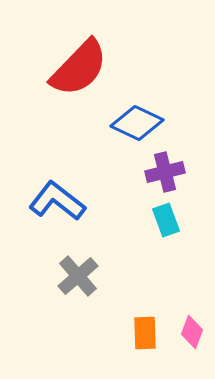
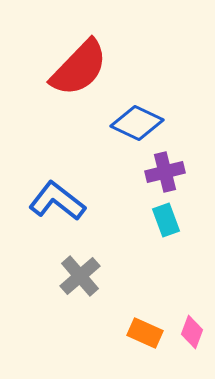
gray cross: moved 2 px right
orange rectangle: rotated 64 degrees counterclockwise
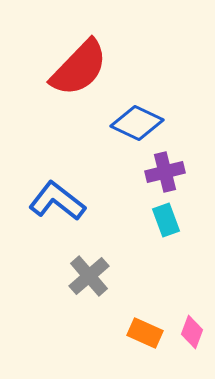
gray cross: moved 9 px right
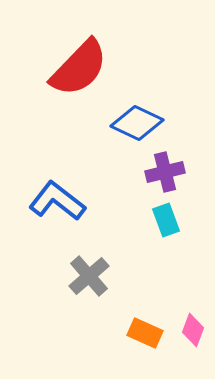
pink diamond: moved 1 px right, 2 px up
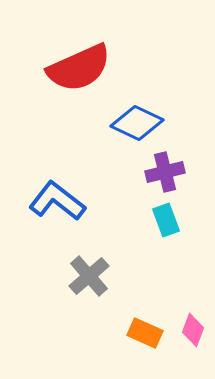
red semicircle: rotated 22 degrees clockwise
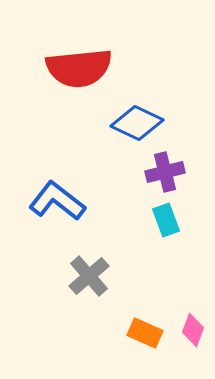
red semicircle: rotated 18 degrees clockwise
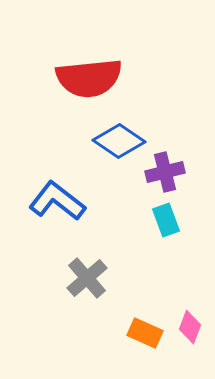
red semicircle: moved 10 px right, 10 px down
blue diamond: moved 18 px left, 18 px down; rotated 9 degrees clockwise
gray cross: moved 2 px left, 2 px down
pink diamond: moved 3 px left, 3 px up
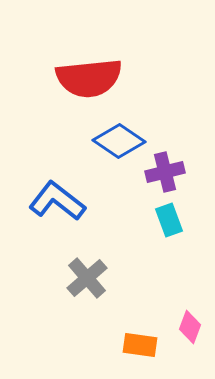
cyan rectangle: moved 3 px right
orange rectangle: moved 5 px left, 12 px down; rotated 16 degrees counterclockwise
